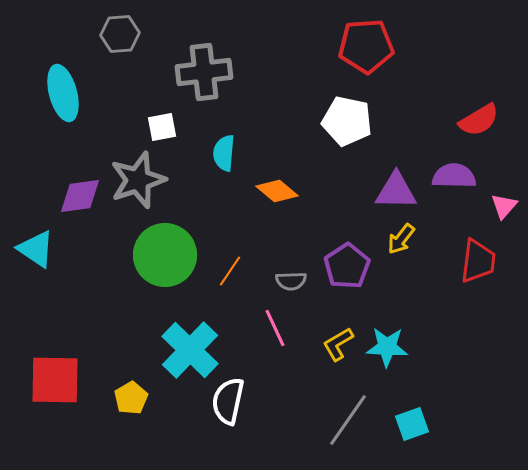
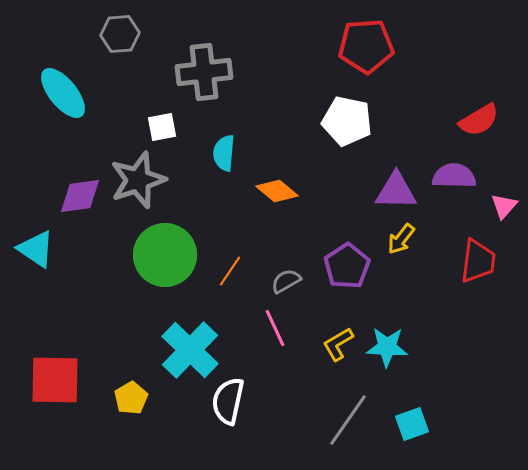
cyan ellipse: rotated 24 degrees counterclockwise
gray semicircle: moved 5 px left; rotated 152 degrees clockwise
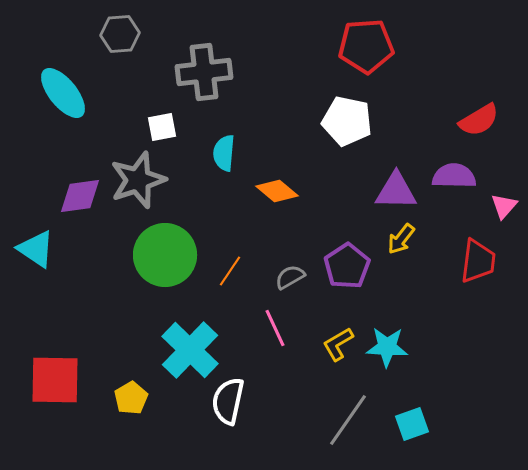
gray semicircle: moved 4 px right, 4 px up
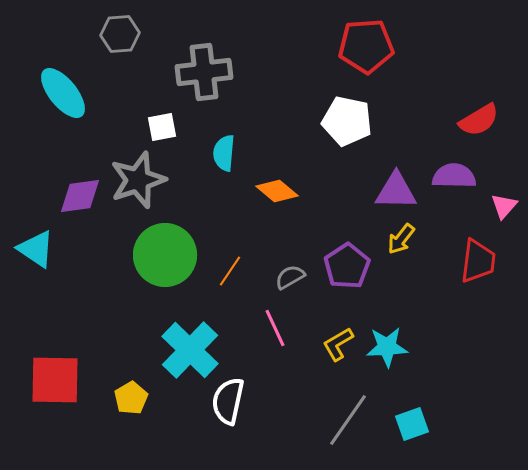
cyan star: rotated 6 degrees counterclockwise
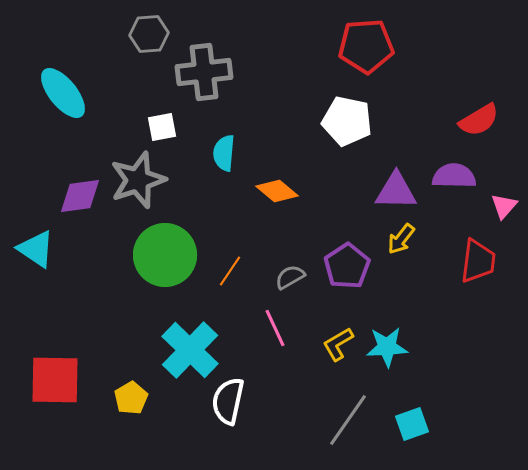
gray hexagon: moved 29 px right
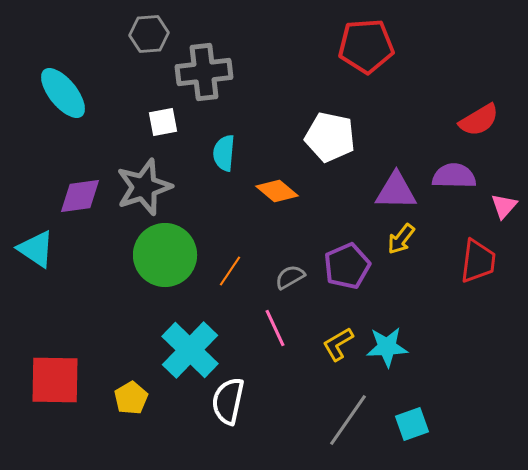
white pentagon: moved 17 px left, 16 px down
white square: moved 1 px right, 5 px up
gray star: moved 6 px right, 7 px down
purple pentagon: rotated 9 degrees clockwise
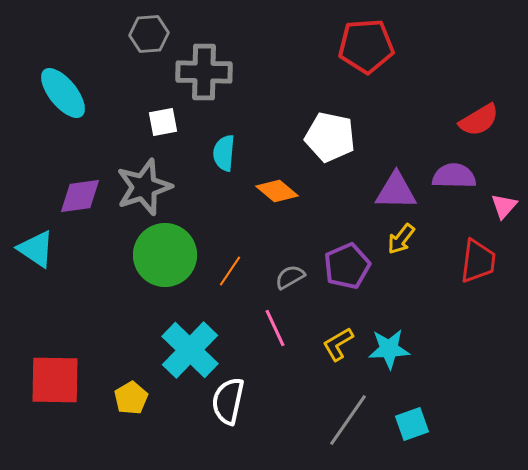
gray cross: rotated 8 degrees clockwise
cyan star: moved 2 px right, 2 px down
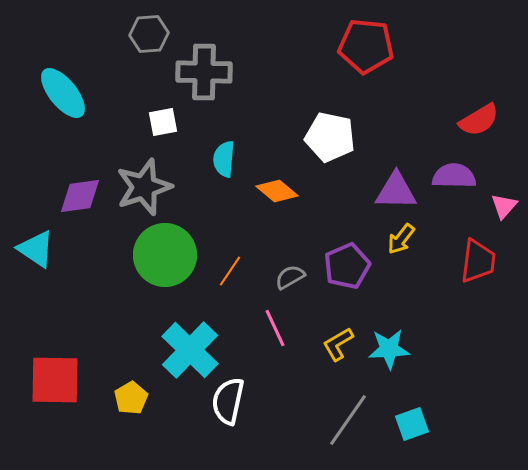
red pentagon: rotated 10 degrees clockwise
cyan semicircle: moved 6 px down
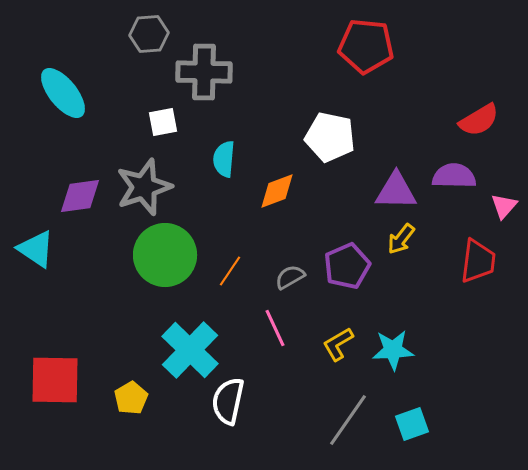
orange diamond: rotated 60 degrees counterclockwise
cyan star: moved 4 px right, 1 px down
